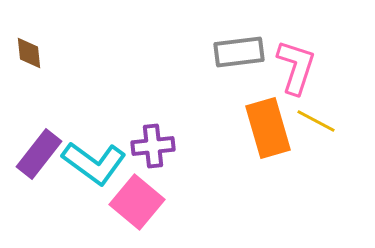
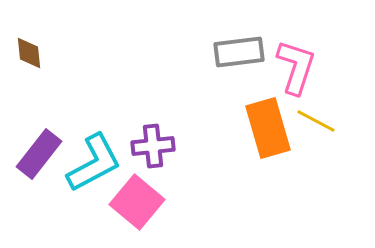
cyan L-shape: rotated 64 degrees counterclockwise
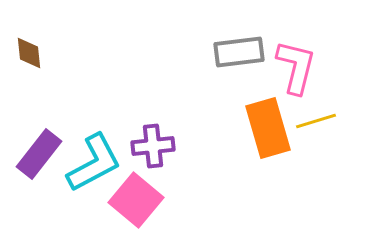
pink L-shape: rotated 4 degrees counterclockwise
yellow line: rotated 45 degrees counterclockwise
pink square: moved 1 px left, 2 px up
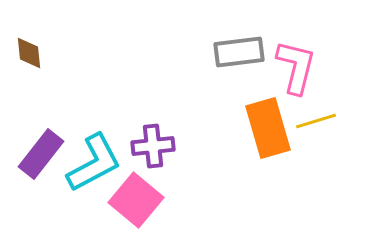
purple rectangle: moved 2 px right
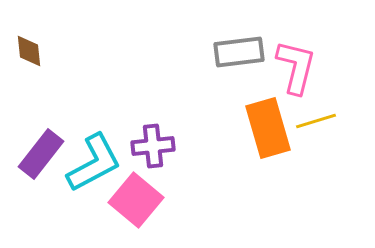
brown diamond: moved 2 px up
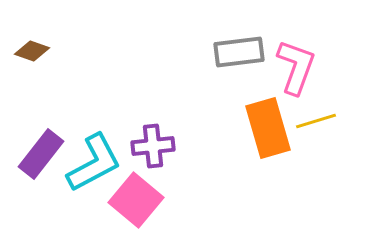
brown diamond: moved 3 px right; rotated 64 degrees counterclockwise
pink L-shape: rotated 6 degrees clockwise
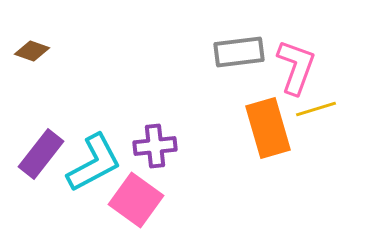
yellow line: moved 12 px up
purple cross: moved 2 px right
pink square: rotated 4 degrees counterclockwise
